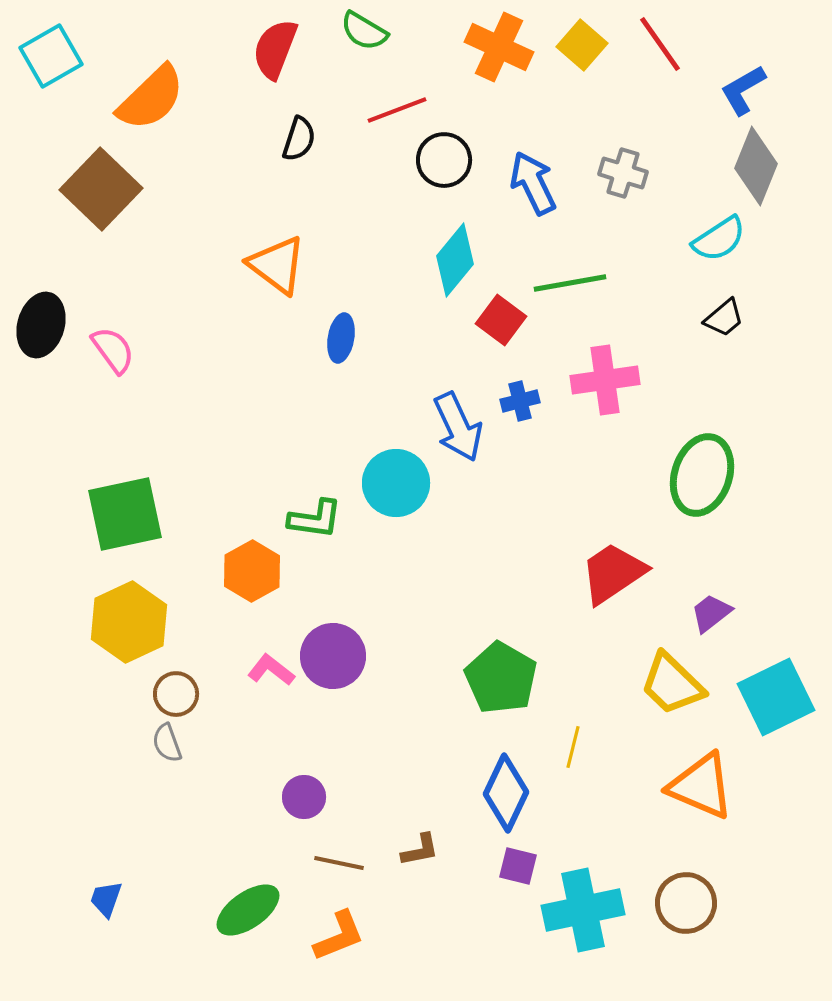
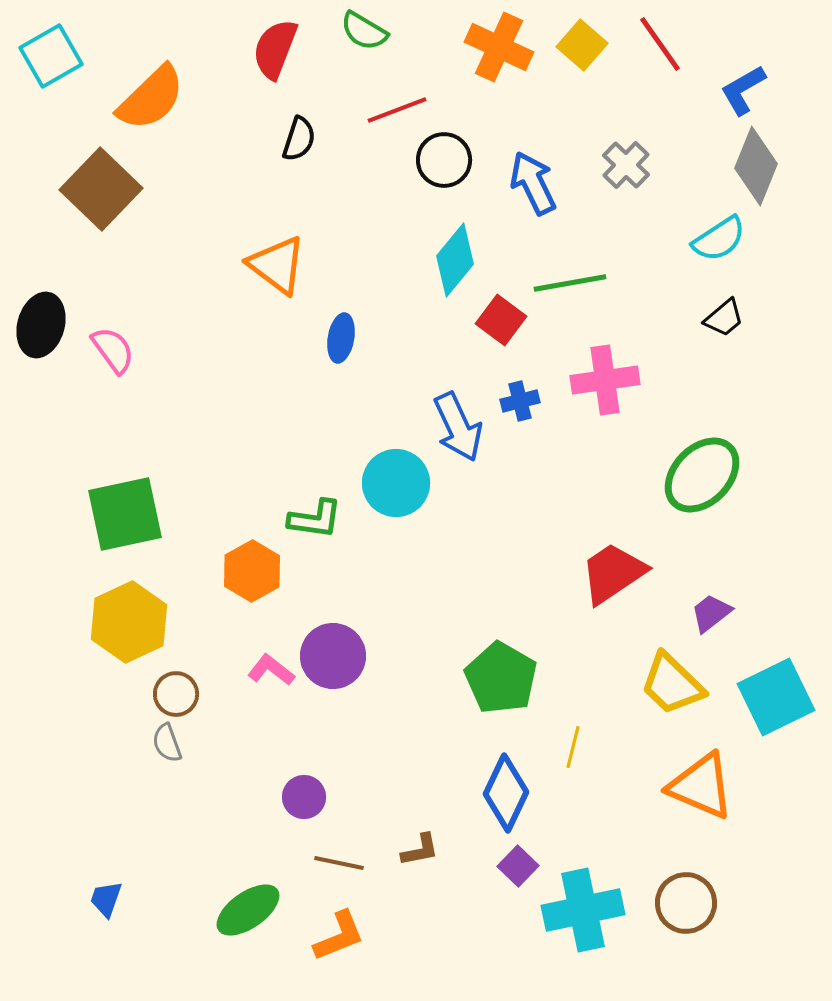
gray cross at (623, 173): moved 3 px right, 8 px up; rotated 27 degrees clockwise
green ellipse at (702, 475): rotated 26 degrees clockwise
purple square at (518, 866): rotated 30 degrees clockwise
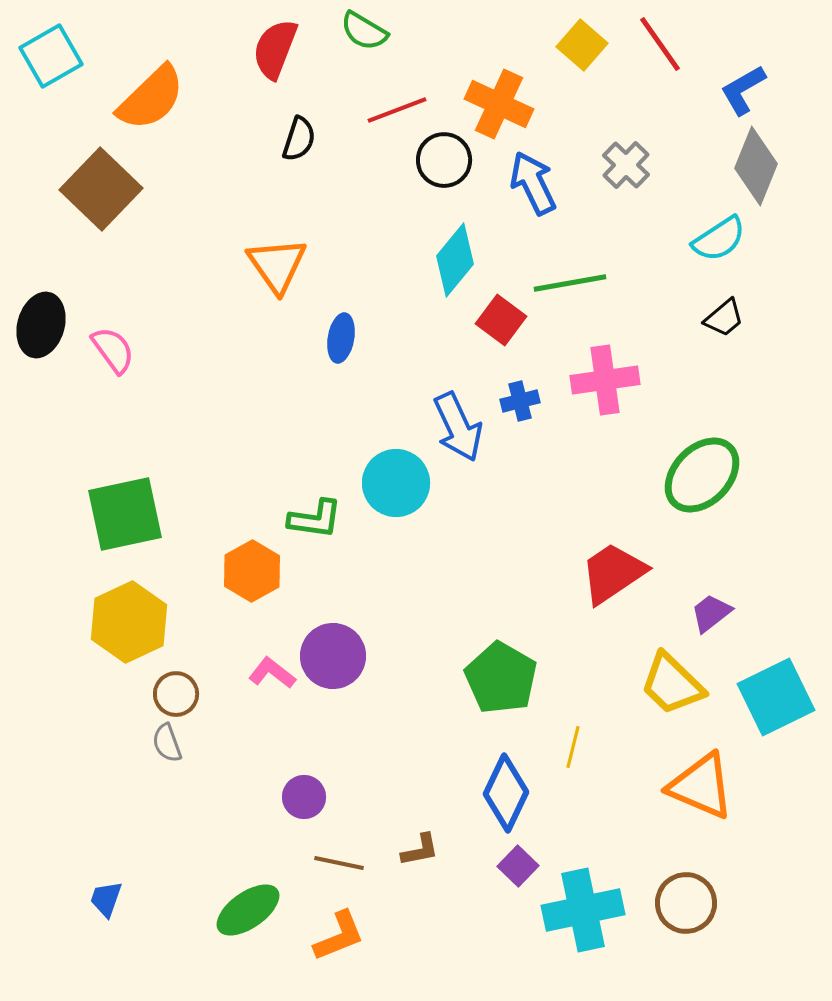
orange cross at (499, 47): moved 57 px down
orange triangle at (277, 265): rotated 18 degrees clockwise
pink L-shape at (271, 670): moved 1 px right, 3 px down
